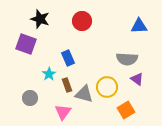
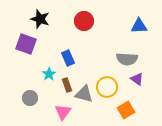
red circle: moved 2 px right
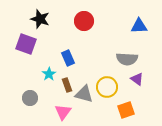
orange square: rotated 12 degrees clockwise
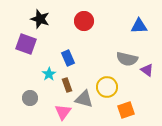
gray semicircle: rotated 10 degrees clockwise
purple triangle: moved 10 px right, 9 px up
gray triangle: moved 5 px down
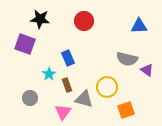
black star: rotated 12 degrees counterclockwise
purple square: moved 1 px left
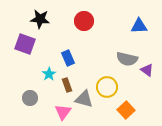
orange square: rotated 24 degrees counterclockwise
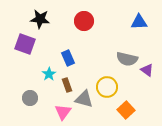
blue triangle: moved 4 px up
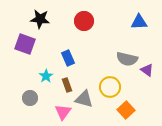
cyan star: moved 3 px left, 2 px down
yellow circle: moved 3 px right
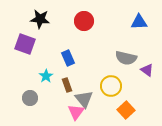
gray semicircle: moved 1 px left, 1 px up
yellow circle: moved 1 px right, 1 px up
gray triangle: rotated 36 degrees clockwise
pink triangle: moved 13 px right
